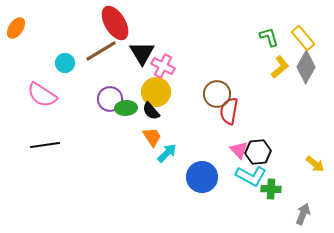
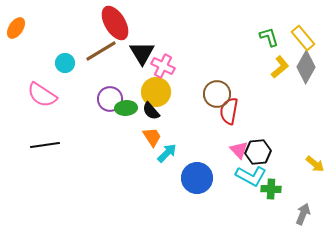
blue circle: moved 5 px left, 1 px down
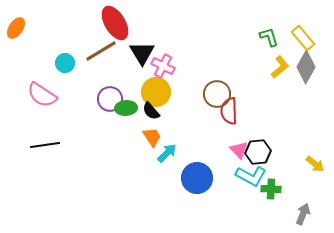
red semicircle: rotated 12 degrees counterclockwise
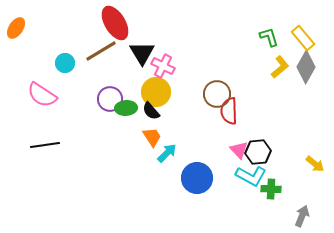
gray arrow: moved 1 px left, 2 px down
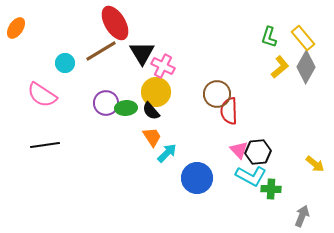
green L-shape: rotated 145 degrees counterclockwise
purple circle: moved 4 px left, 4 px down
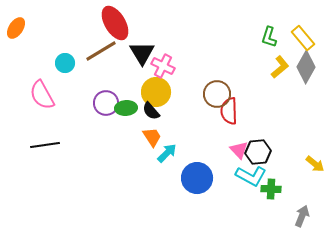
pink semicircle: rotated 28 degrees clockwise
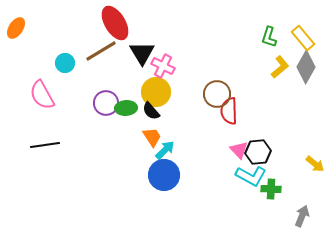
cyan arrow: moved 2 px left, 3 px up
blue circle: moved 33 px left, 3 px up
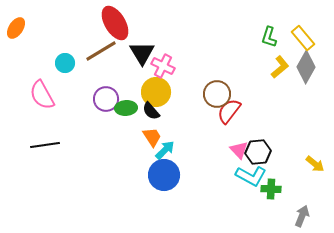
purple circle: moved 4 px up
red semicircle: rotated 40 degrees clockwise
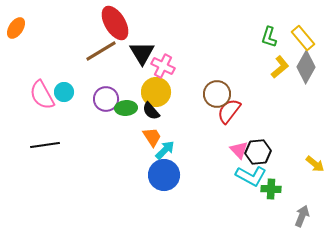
cyan circle: moved 1 px left, 29 px down
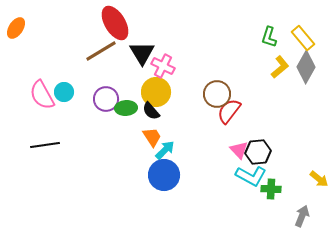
yellow arrow: moved 4 px right, 15 px down
